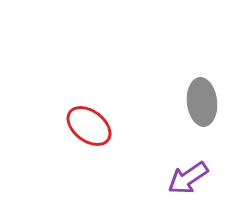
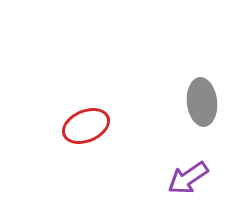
red ellipse: moved 3 px left; rotated 60 degrees counterclockwise
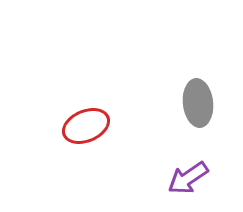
gray ellipse: moved 4 px left, 1 px down
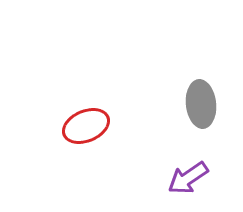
gray ellipse: moved 3 px right, 1 px down
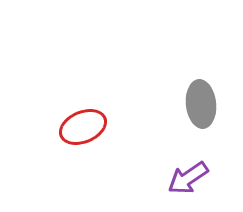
red ellipse: moved 3 px left, 1 px down
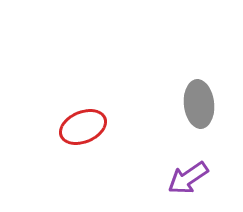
gray ellipse: moved 2 px left
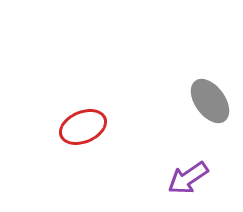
gray ellipse: moved 11 px right, 3 px up; rotated 30 degrees counterclockwise
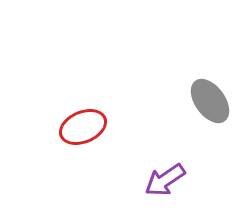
purple arrow: moved 23 px left, 2 px down
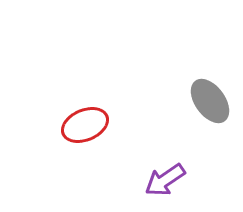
red ellipse: moved 2 px right, 2 px up
